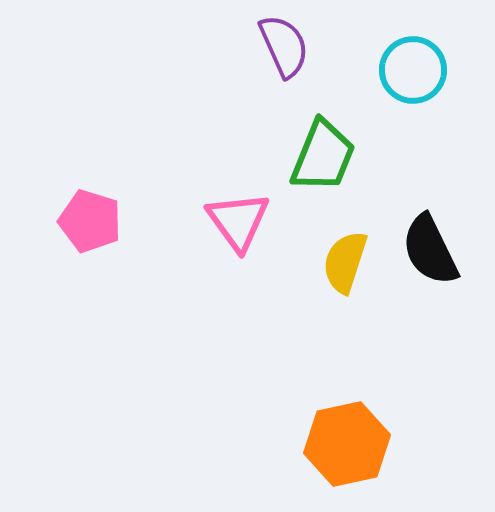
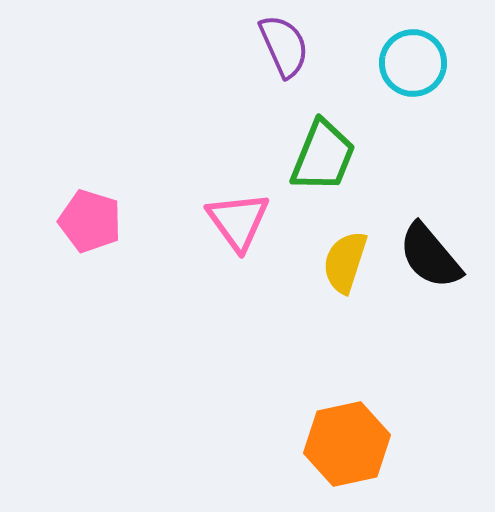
cyan circle: moved 7 px up
black semicircle: moved 6 px down; rotated 14 degrees counterclockwise
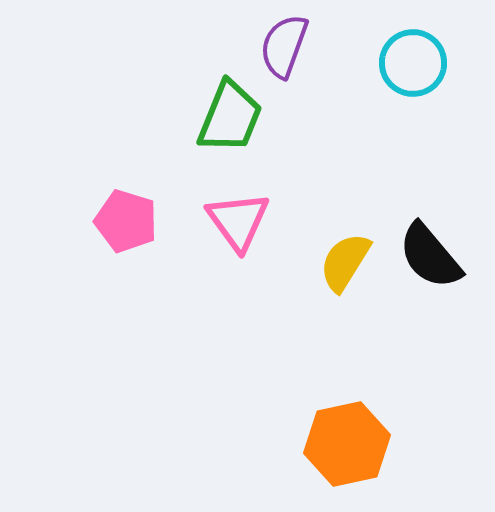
purple semicircle: rotated 136 degrees counterclockwise
green trapezoid: moved 93 px left, 39 px up
pink pentagon: moved 36 px right
yellow semicircle: rotated 14 degrees clockwise
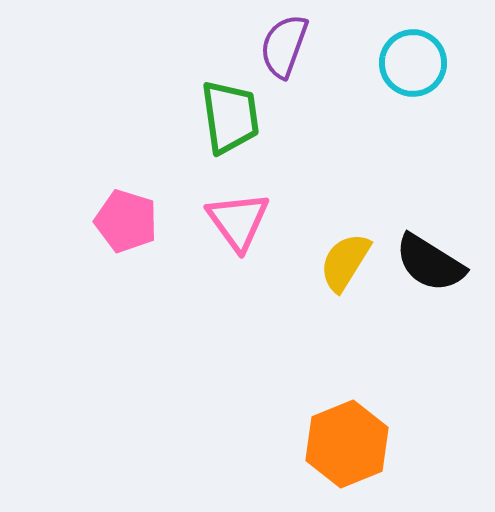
green trapezoid: rotated 30 degrees counterclockwise
black semicircle: moved 7 px down; rotated 18 degrees counterclockwise
orange hexagon: rotated 10 degrees counterclockwise
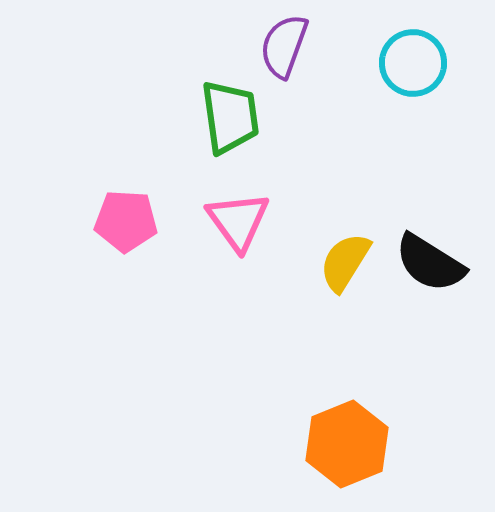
pink pentagon: rotated 14 degrees counterclockwise
